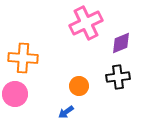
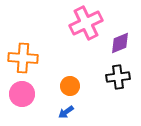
purple diamond: moved 1 px left
orange circle: moved 9 px left
pink circle: moved 7 px right
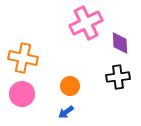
purple diamond: rotated 70 degrees counterclockwise
orange cross: rotated 8 degrees clockwise
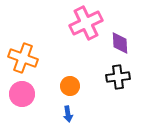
orange cross: rotated 8 degrees clockwise
blue arrow: moved 2 px right, 2 px down; rotated 63 degrees counterclockwise
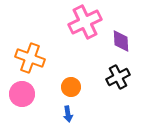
pink cross: moved 1 px left, 1 px up
purple diamond: moved 1 px right, 2 px up
orange cross: moved 7 px right
black cross: rotated 20 degrees counterclockwise
orange circle: moved 1 px right, 1 px down
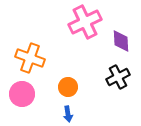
orange circle: moved 3 px left
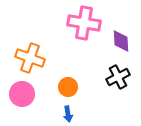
pink cross: moved 1 px left, 1 px down; rotated 36 degrees clockwise
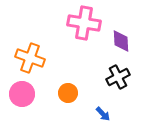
orange circle: moved 6 px down
blue arrow: moved 35 px right; rotated 35 degrees counterclockwise
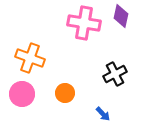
purple diamond: moved 25 px up; rotated 15 degrees clockwise
black cross: moved 3 px left, 3 px up
orange circle: moved 3 px left
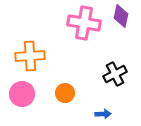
orange cross: moved 2 px up; rotated 24 degrees counterclockwise
blue arrow: rotated 49 degrees counterclockwise
